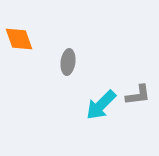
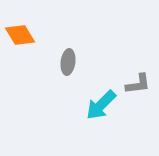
orange diamond: moved 1 px right, 4 px up; rotated 12 degrees counterclockwise
gray L-shape: moved 11 px up
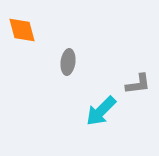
orange diamond: moved 2 px right, 5 px up; rotated 16 degrees clockwise
cyan arrow: moved 6 px down
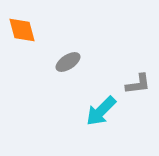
gray ellipse: rotated 50 degrees clockwise
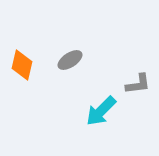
orange diamond: moved 35 px down; rotated 28 degrees clockwise
gray ellipse: moved 2 px right, 2 px up
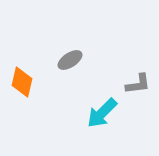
orange diamond: moved 17 px down
cyan arrow: moved 1 px right, 2 px down
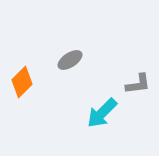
orange diamond: rotated 32 degrees clockwise
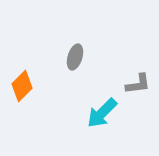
gray ellipse: moved 5 px right, 3 px up; rotated 40 degrees counterclockwise
orange diamond: moved 4 px down
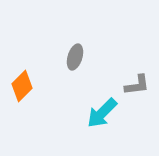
gray L-shape: moved 1 px left, 1 px down
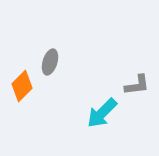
gray ellipse: moved 25 px left, 5 px down
